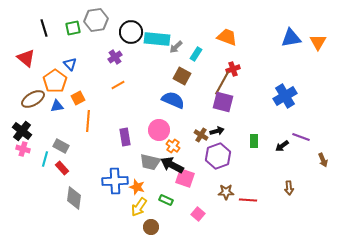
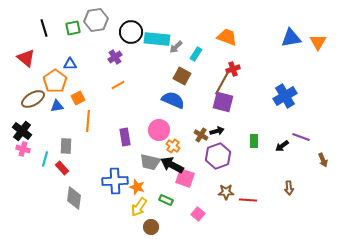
blue triangle at (70, 64): rotated 48 degrees counterclockwise
gray rectangle at (61, 146): moved 5 px right; rotated 63 degrees clockwise
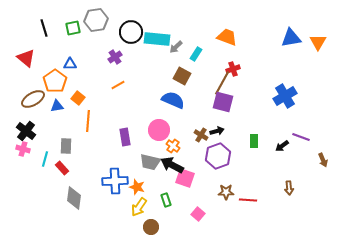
orange square at (78, 98): rotated 24 degrees counterclockwise
black cross at (22, 131): moved 4 px right
green rectangle at (166, 200): rotated 48 degrees clockwise
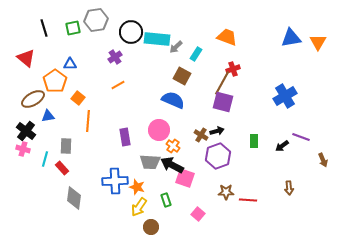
blue triangle at (57, 106): moved 9 px left, 10 px down
gray trapezoid at (150, 162): rotated 10 degrees counterclockwise
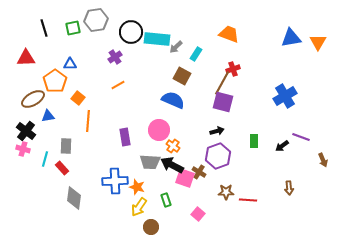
orange trapezoid at (227, 37): moved 2 px right, 3 px up
red triangle at (26, 58): rotated 42 degrees counterclockwise
brown cross at (201, 135): moved 2 px left, 37 px down
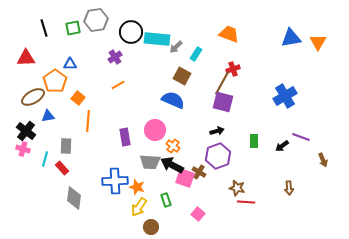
brown ellipse at (33, 99): moved 2 px up
pink circle at (159, 130): moved 4 px left
brown star at (226, 192): moved 11 px right, 4 px up; rotated 14 degrees clockwise
red line at (248, 200): moved 2 px left, 2 px down
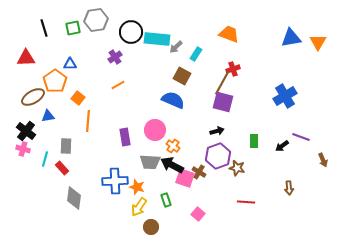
brown star at (237, 188): moved 20 px up
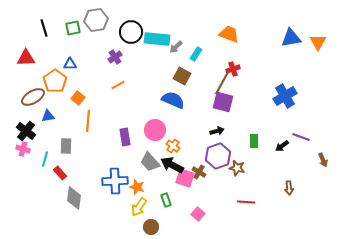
gray trapezoid at (150, 162): rotated 45 degrees clockwise
red rectangle at (62, 168): moved 2 px left, 5 px down
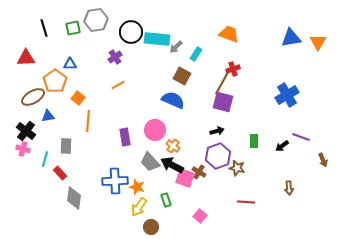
blue cross at (285, 96): moved 2 px right, 1 px up
pink square at (198, 214): moved 2 px right, 2 px down
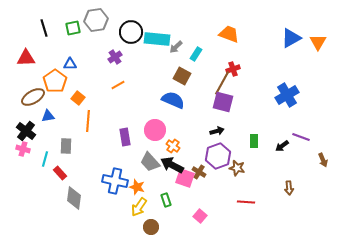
blue triangle at (291, 38): rotated 20 degrees counterclockwise
blue cross at (115, 181): rotated 15 degrees clockwise
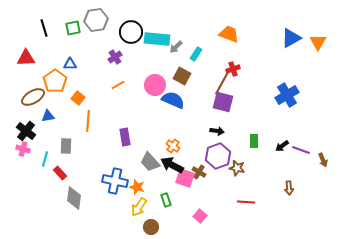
pink circle at (155, 130): moved 45 px up
black arrow at (217, 131): rotated 24 degrees clockwise
purple line at (301, 137): moved 13 px down
